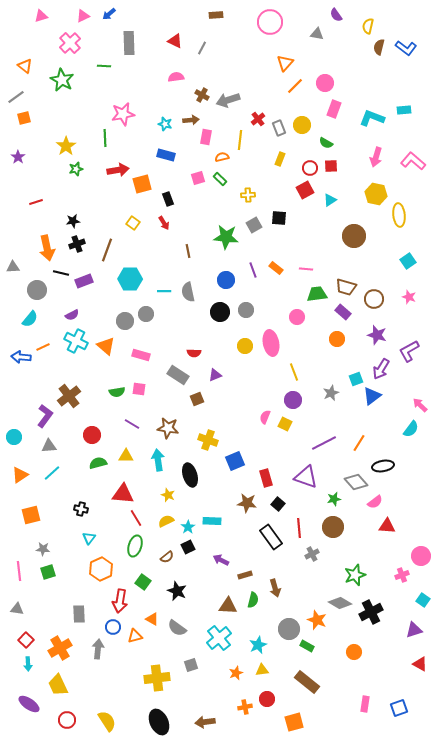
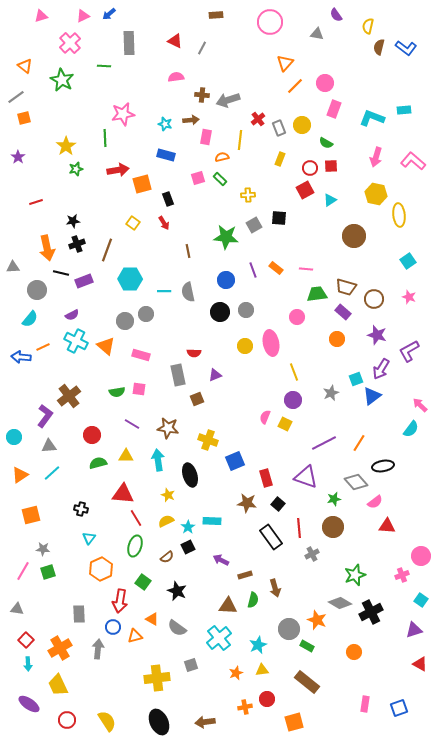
brown cross at (202, 95): rotated 24 degrees counterclockwise
gray rectangle at (178, 375): rotated 45 degrees clockwise
pink line at (19, 571): moved 4 px right; rotated 36 degrees clockwise
cyan square at (423, 600): moved 2 px left
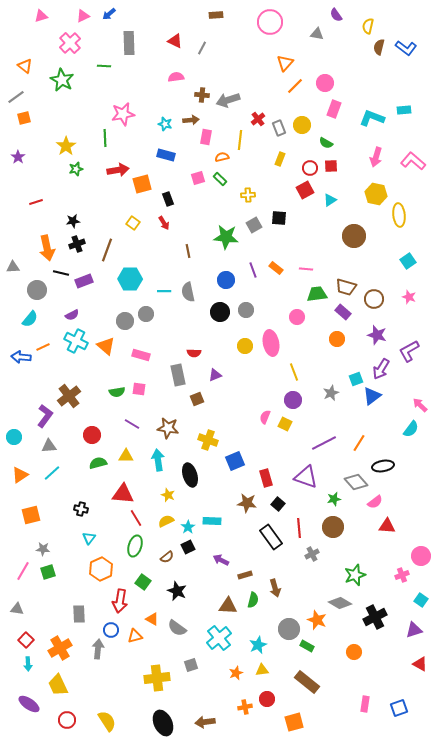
black cross at (371, 612): moved 4 px right, 5 px down
blue circle at (113, 627): moved 2 px left, 3 px down
black ellipse at (159, 722): moved 4 px right, 1 px down
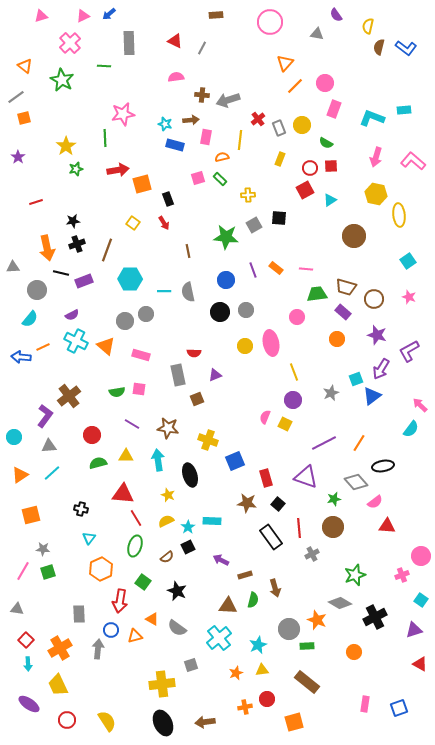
blue rectangle at (166, 155): moved 9 px right, 10 px up
green rectangle at (307, 646): rotated 32 degrees counterclockwise
yellow cross at (157, 678): moved 5 px right, 6 px down
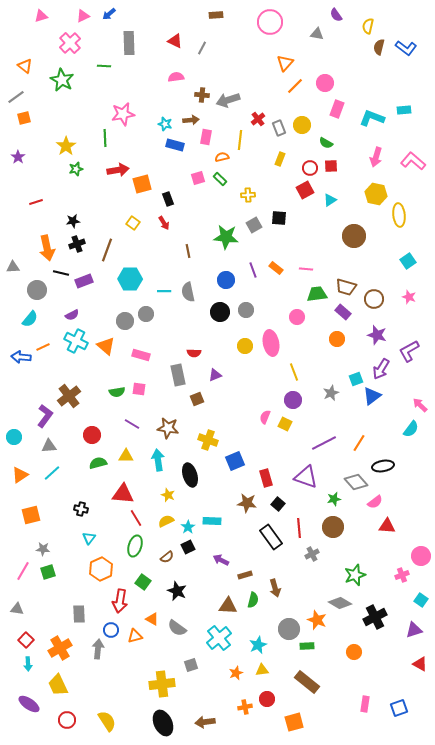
pink rectangle at (334, 109): moved 3 px right
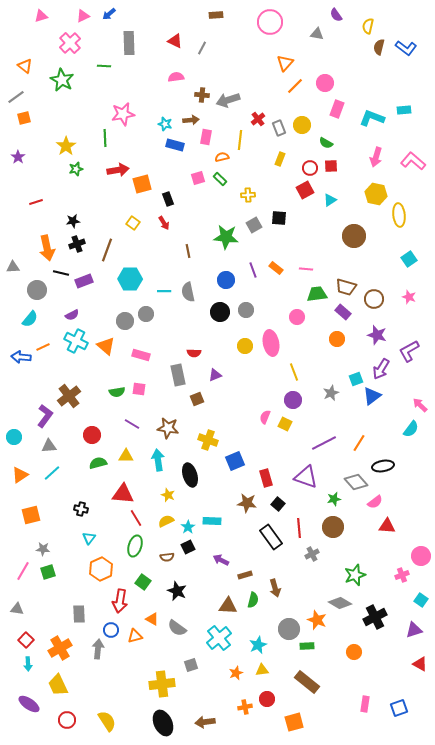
cyan square at (408, 261): moved 1 px right, 2 px up
brown semicircle at (167, 557): rotated 32 degrees clockwise
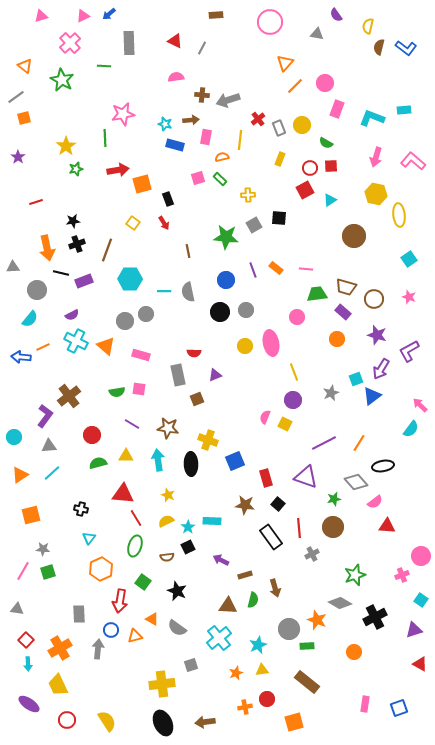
black ellipse at (190, 475): moved 1 px right, 11 px up; rotated 15 degrees clockwise
brown star at (247, 503): moved 2 px left, 2 px down
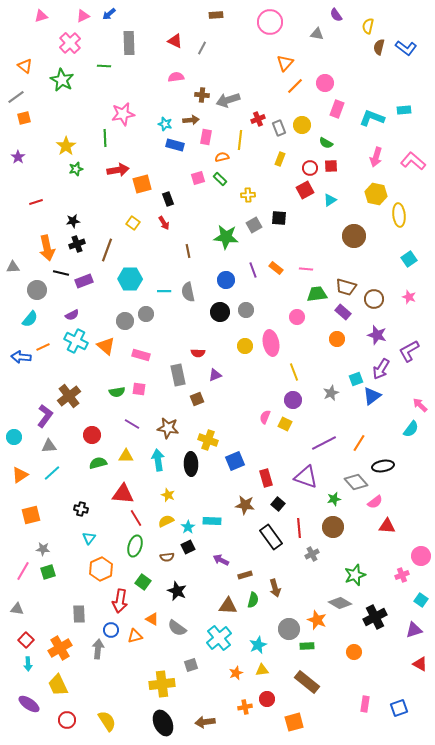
red cross at (258, 119): rotated 16 degrees clockwise
red semicircle at (194, 353): moved 4 px right
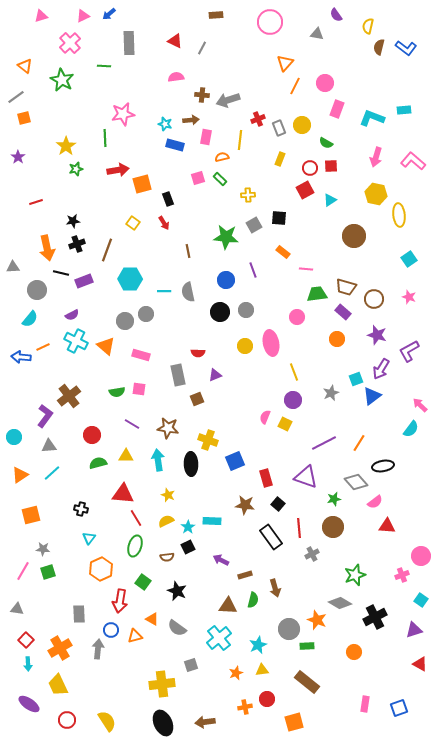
orange line at (295, 86): rotated 18 degrees counterclockwise
orange rectangle at (276, 268): moved 7 px right, 16 px up
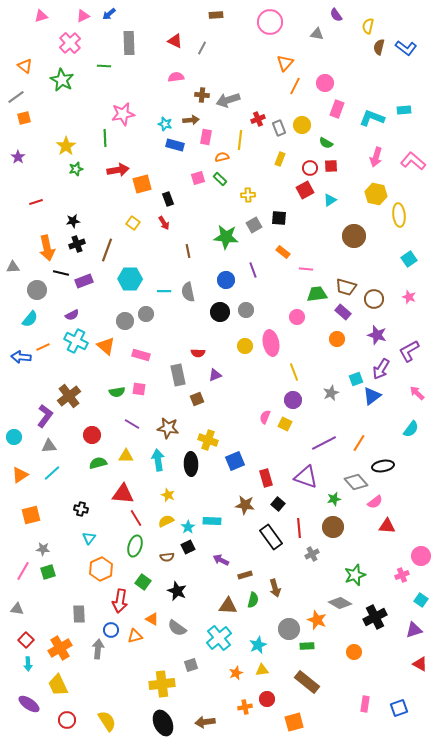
pink arrow at (420, 405): moved 3 px left, 12 px up
